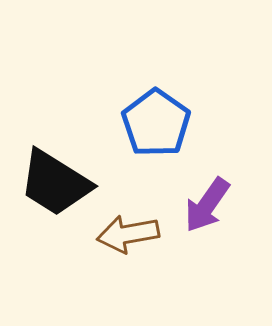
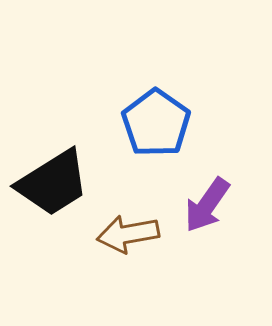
black trapezoid: moved 2 px left; rotated 64 degrees counterclockwise
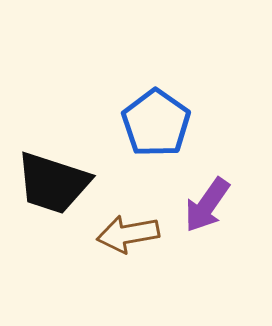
black trapezoid: rotated 50 degrees clockwise
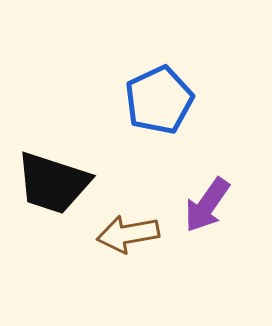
blue pentagon: moved 3 px right, 23 px up; rotated 12 degrees clockwise
